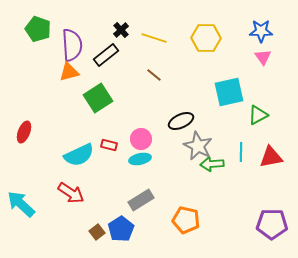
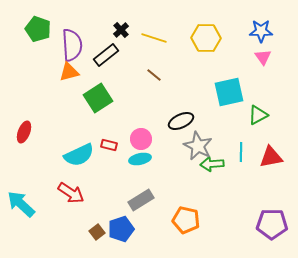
blue pentagon: rotated 15 degrees clockwise
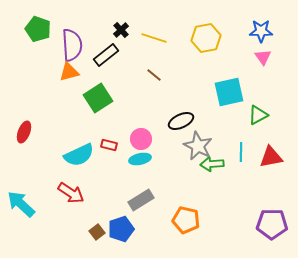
yellow hexagon: rotated 12 degrees counterclockwise
